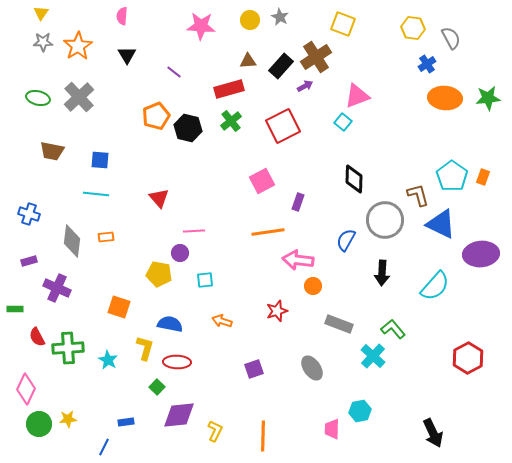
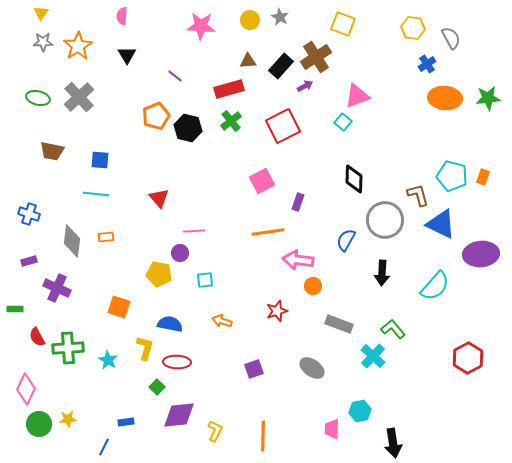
purple line at (174, 72): moved 1 px right, 4 px down
cyan pentagon at (452, 176): rotated 20 degrees counterclockwise
gray ellipse at (312, 368): rotated 20 degrees counterclockwise
black arrow at (433, 433): moved 40 px left, 10 px down; rotated 16 degrees clockwise
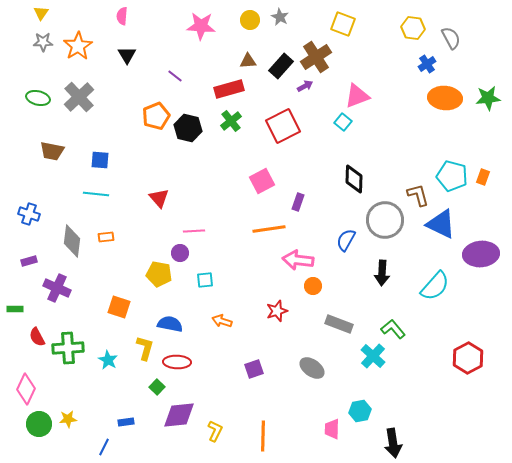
orange line at (268, 232): moved 1 px right, 3 px up
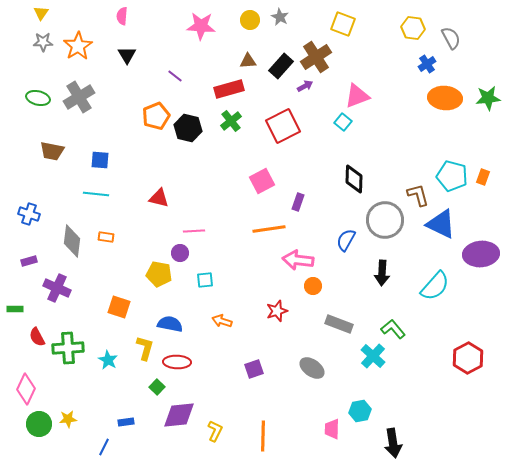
gray cross at (79, 97): rotated 12 degrees clockwise
red triangle at (159, 198): rotated 35 degrees counterclockwise
orange rectangle at (106, 237): rotated 14 degrees clockwise
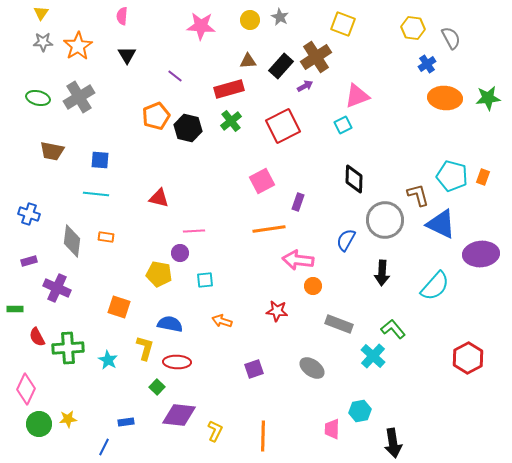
cyan square at (343, 122): moved 3 px down; rotated 24 degrees clockwise
red star at (277, 311): rotated 25 degrees clockwise
purple diamond at (179, 415): rotated 12 degrees clockwise
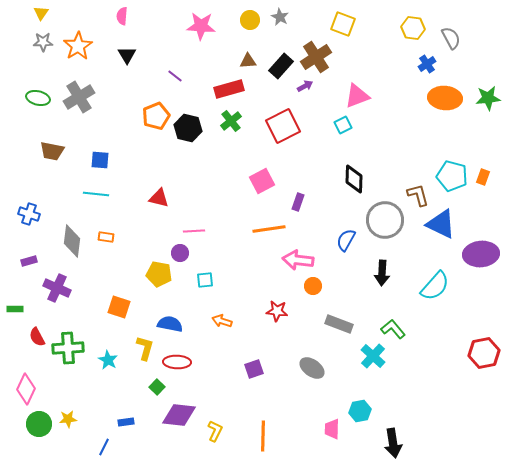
red hexagon at (468, 358): moved 16 px right, 5 px up; rotated 16 degrees clockwise
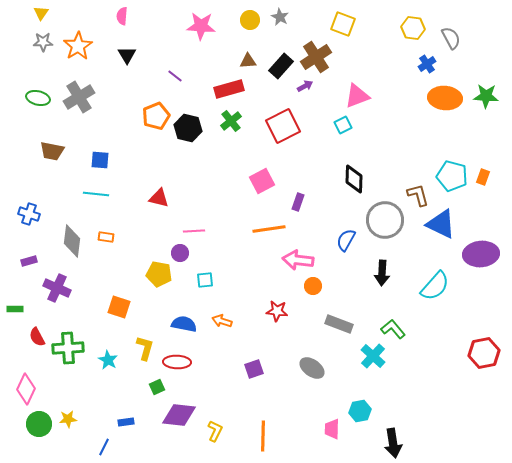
green star at (488, 98): moved 2 px left, 2 px up; rotated 10 degrees clockwise
blue semicircle at (170, 324): moved 14 px right
green square at (157, 387): rotated 21 degrees clockwise
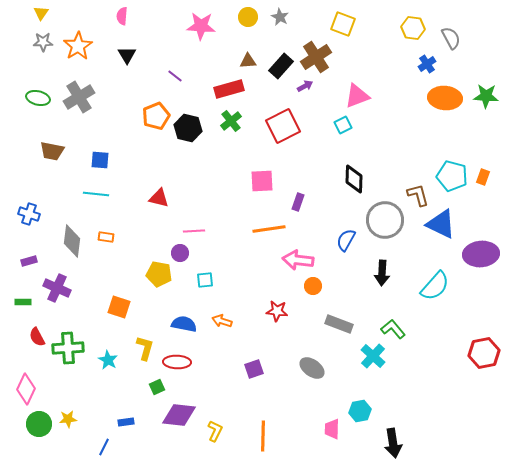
yellow circle at (250, 20): moved 2 px left, 3 px up
pink square at (262, 181): rotated 25 degrees clockwise
green rectangle at (15, 309): moved 8 px right, 7 px up
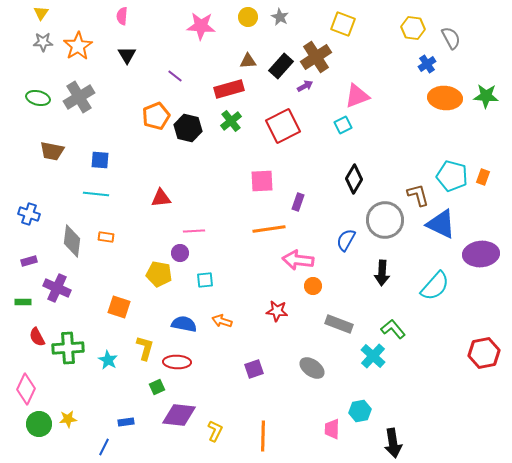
black diamond at (354, 179): rotated 28 degrees clockwise
red triangle at (159, 198): moved 2 px right; rotated 20 degrees counterclockwise
